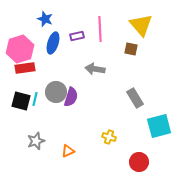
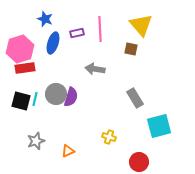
purple rectangle: moved 3 px up
gray circle: moved 2 px down
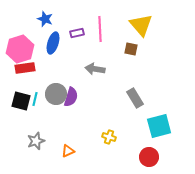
red circle: moved 10 px right, 5 px up
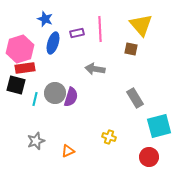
gray circle: moved 1 px left, 1 px up
black square: moved 5 px left, 16 px up
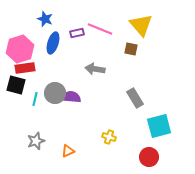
pink line: rotated 65 degrees counterclockwise
purple semicircle: rotated 102 degrees counterclockwise
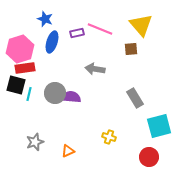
blue ellipse: moved 1 px left, 1 px up
brown square: rotated 16 degrees counterclockwise
cyan line: moved 6 px left, 5 px up
gray star: moved 1 px left, 1 px down
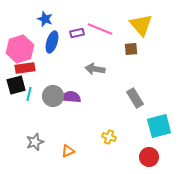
black square: rotated 30 degrees counterclockwise
gray circle: moved 2 px left, 3 px down
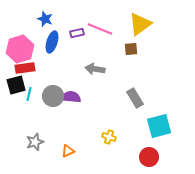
yellow triangle: moved 1 px left, 1 px up; rotated 35 degrees clockwise
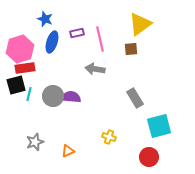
pink line: moved 10 px down; rotated 55 degrees clockwise
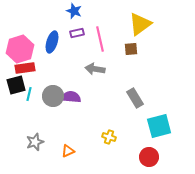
blue star: moved 29 px right, 8 px up
